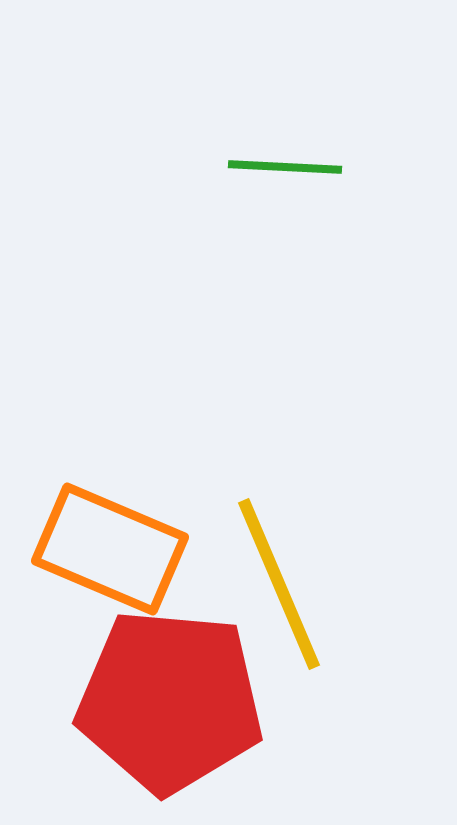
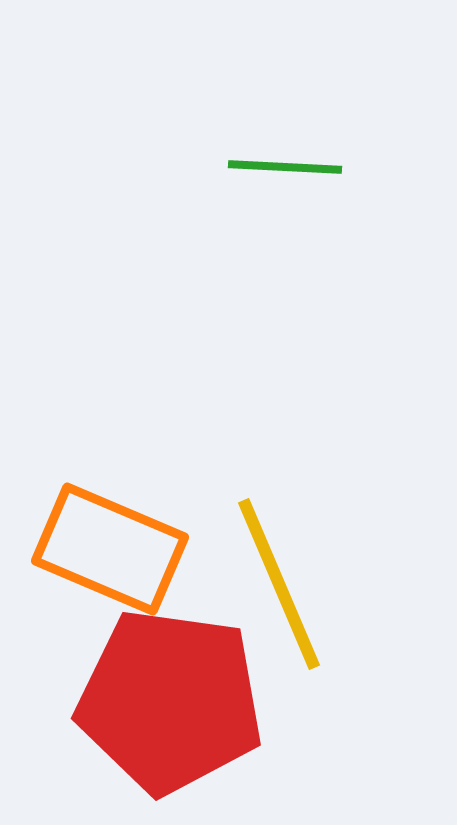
red pentagon: rotated 3 degrees clockwise
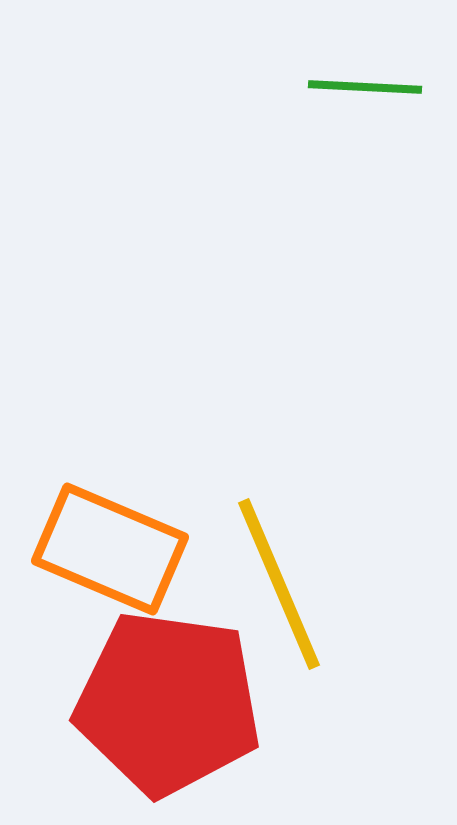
green line: moved 80 px right, 80 px up
red pentagon: moved 2 px left, 2 px down
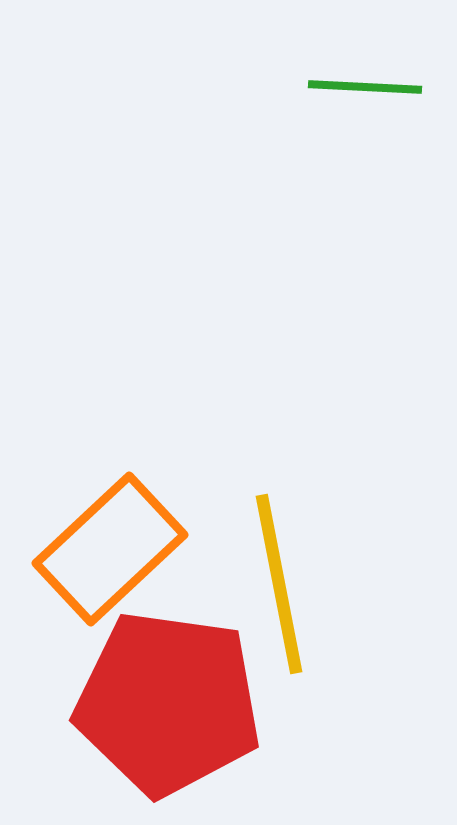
orange rectangle: rotated 66 degrees counterclockwise
yellow line: rotated 12 degrees clockwise
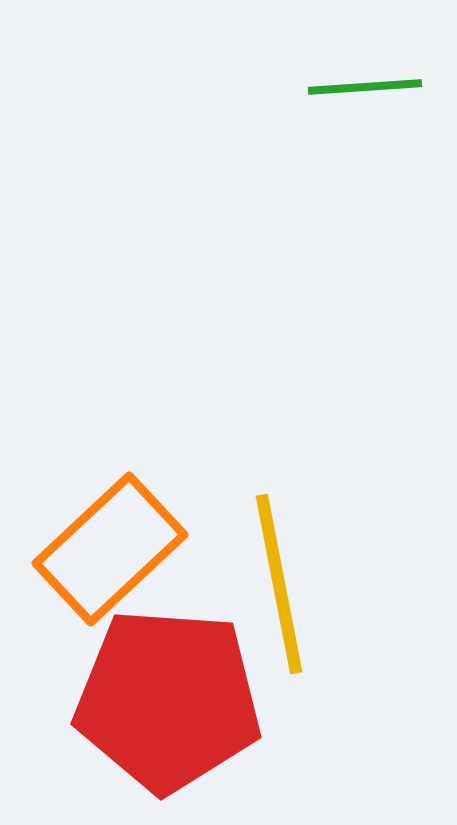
green line: rotated 7 degrees counterclockwise
red pentagon: moved 3 px up; rotated 4 degrees counterclockwise
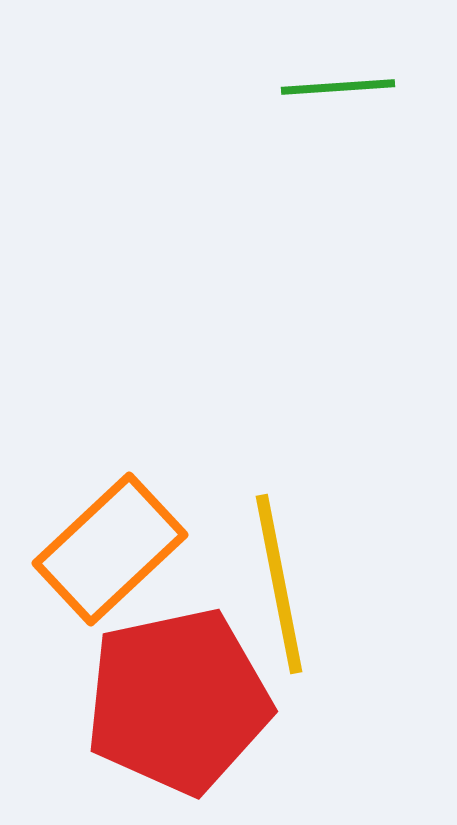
green line: moved 27 px left
red pentagon: moved 10 px right, 1 px down; rotated 16 degrees counterclockwise
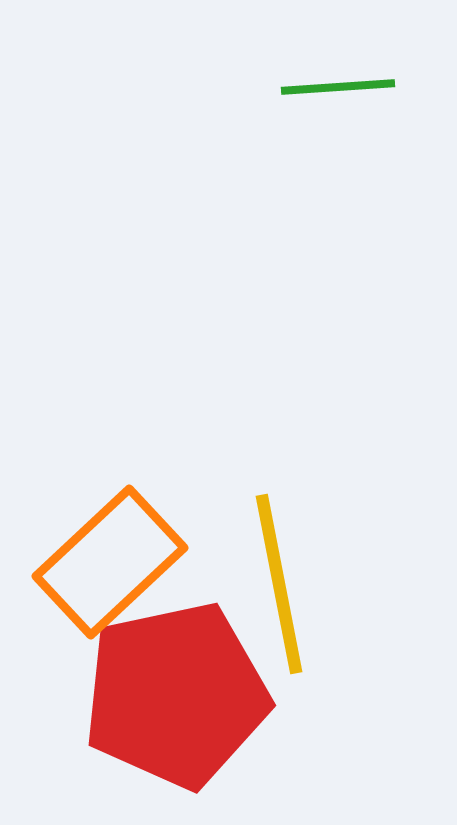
orange rectangle: moved 13 px down
red pentagon: moved 2 px left, 6 px up
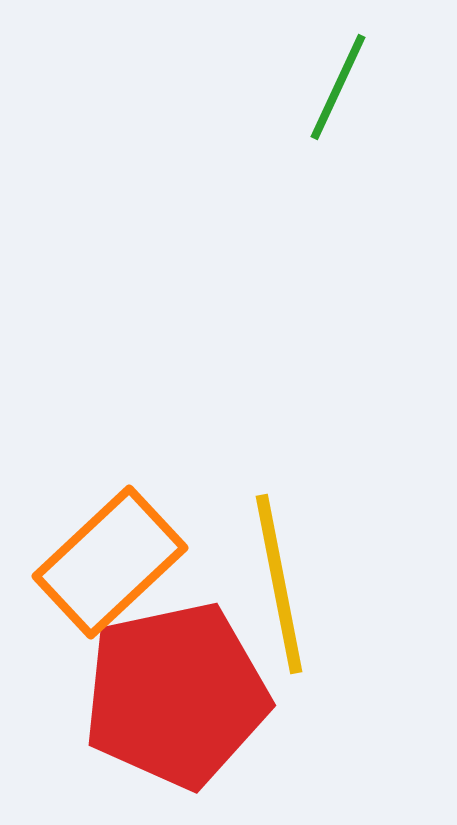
green line: rotated 61 degrees counterclockwise
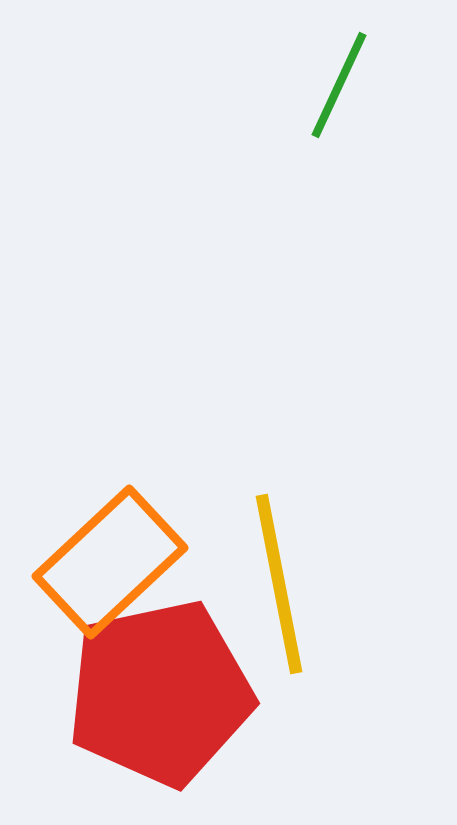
green line: moved 1 px right, 2 px up
red pentagon: moved 16 px left, 2 px up
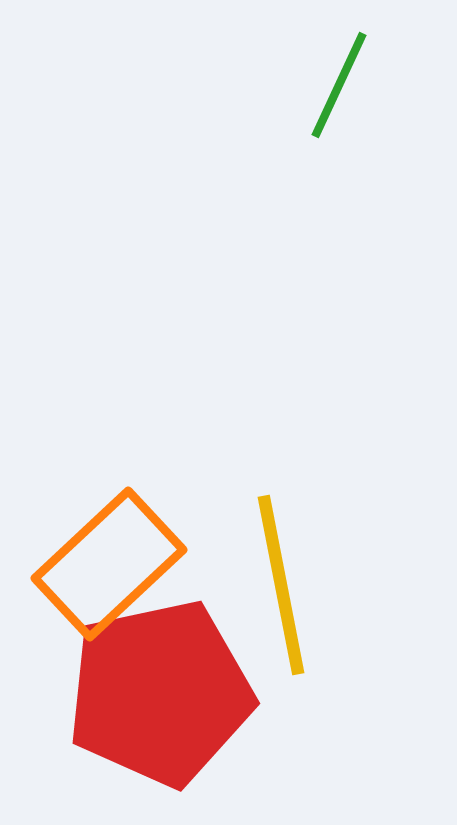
orange rectangle: moved 1 px left, 2 px down
yellow line: moved 2 px right, 1 px down
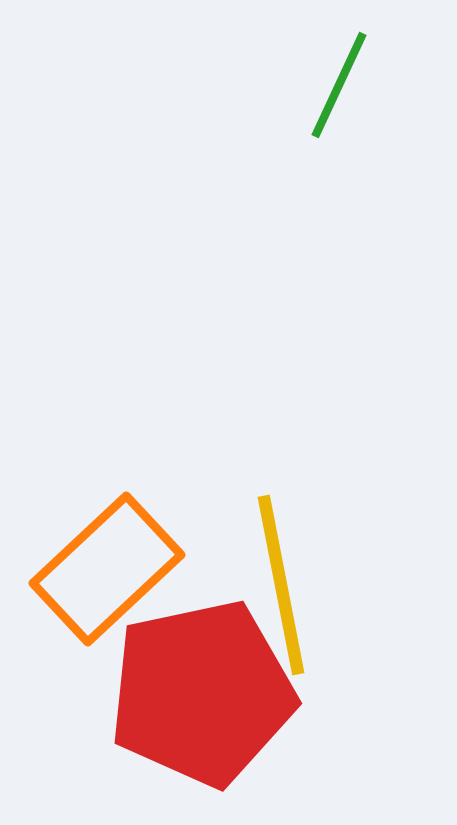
orange rectangle: moved 2 px left, 5 px down
red pentagon: moved 42 px right
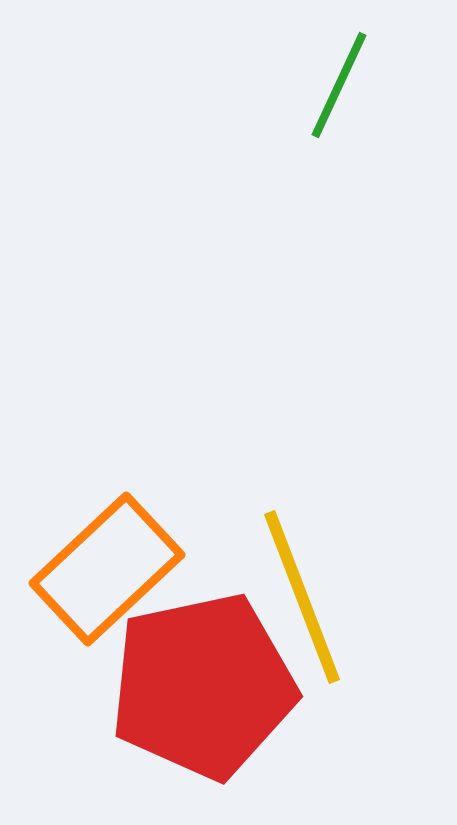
yellow line: moved 21 px right, 12 px down; rotated 10 degrees counterclockwise
red pentagon: moved 1 px right, 7 px up
